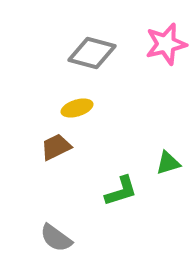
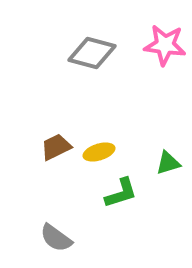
pink star: moved 1 px left, 1 px down; rotated 21 degrees clockwise
yellow ellipse: moved 22 px right, 44 px down
green L-shape: moved 2 px down
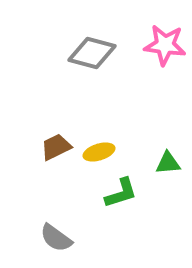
green triangle: rotated 12 degrees clockwise
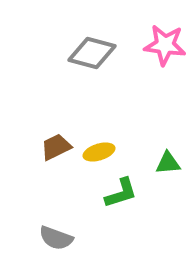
gray semicircle: rotated 16 degrees counterclockwise
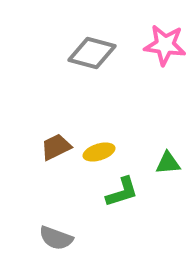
green L-shape: moved 1 px right, 1 px up
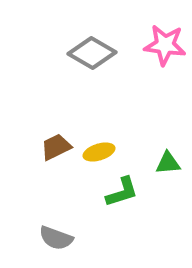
gray diamond: rotated 15 degrees clockwise
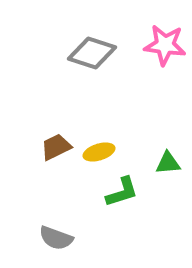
gray diamond: rotated 12 degrees counterclockwise
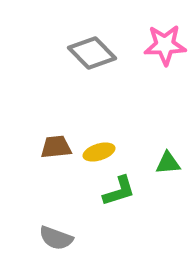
pink star: rotated 9 degrees counterclockwise
gray diamond: rotated 27 degrees clockwise
brown trapezoid: rotated 20 degrees clockwise
green L-shape: moved 3 px left, 1 px up
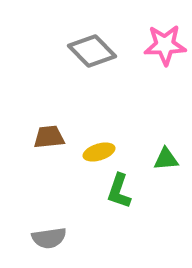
gray diamond: moved 2 px up
brown trapezoid: moved 7 px left, 10 px up
green triangle: moved 2 px left, 4 px up
green L-shape: rotated 126 degrees clockwise
gray semicircle: moved 7 px left; rotated 28 degrees counterclockwise
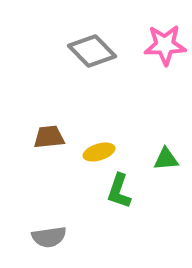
gray semicircle: moved 1 px up
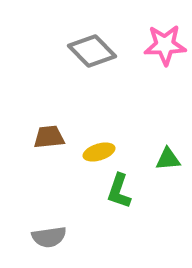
green triangle: moved 2 px right
